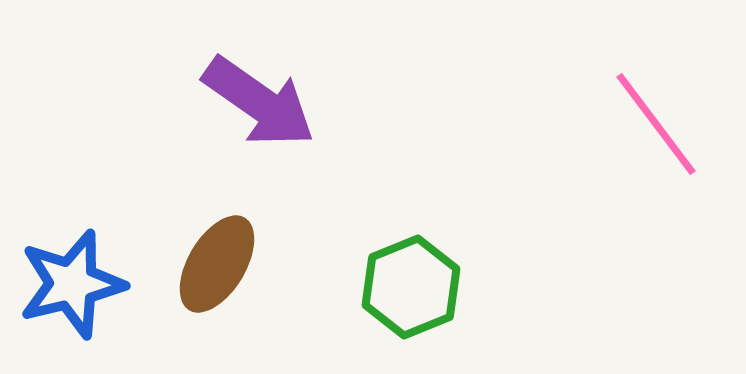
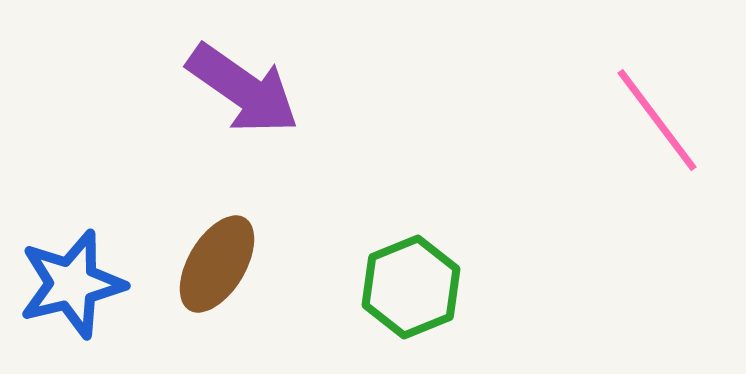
purple arrow: moved 16 px left, 13 px up
pink line: moved 1 px right, 4 px up
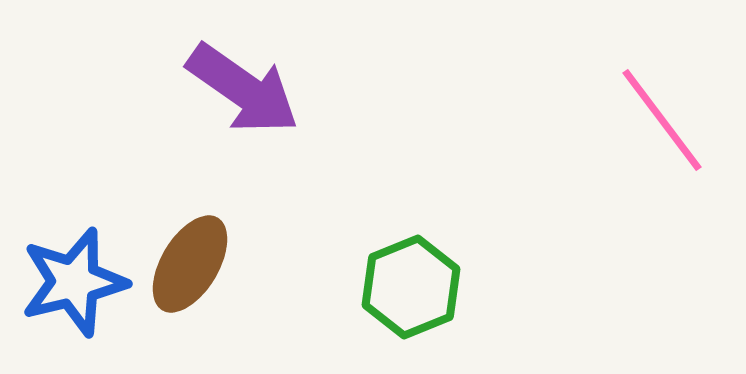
pink line: moved 5 px right
brown ellipse: moved 27 px left
blue star: moved 2 px right, 2 px up
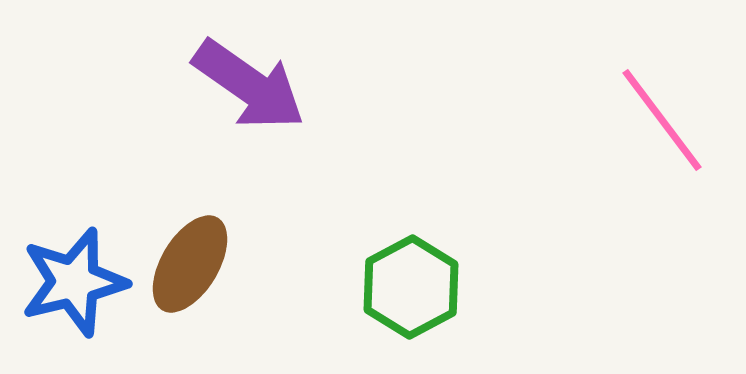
purple arrow: moved 6 px right, 4 px up
green hexagon: rotated 6 degrees counterclockwise
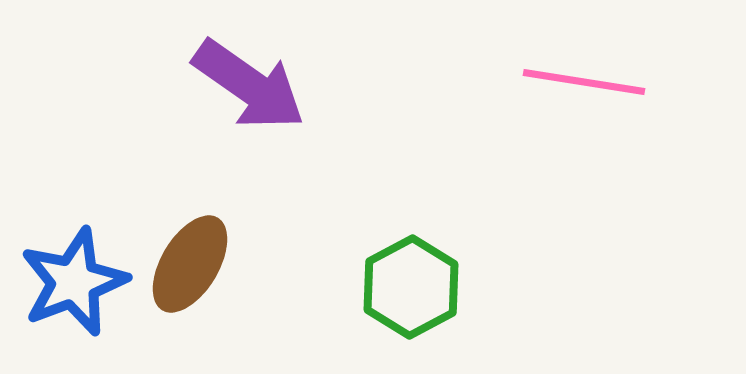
pink line: moved 78 px left, 38 px up; rotated 44 degrees counterclockwise
blue star: rotated 7 degrees counterclockwise
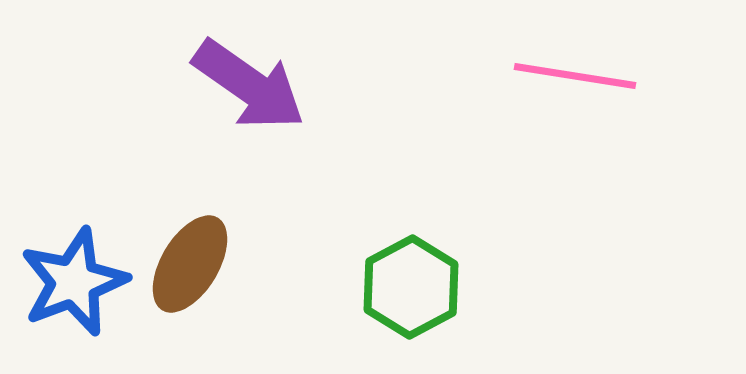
pink line: moved 9 px left, 6 px up
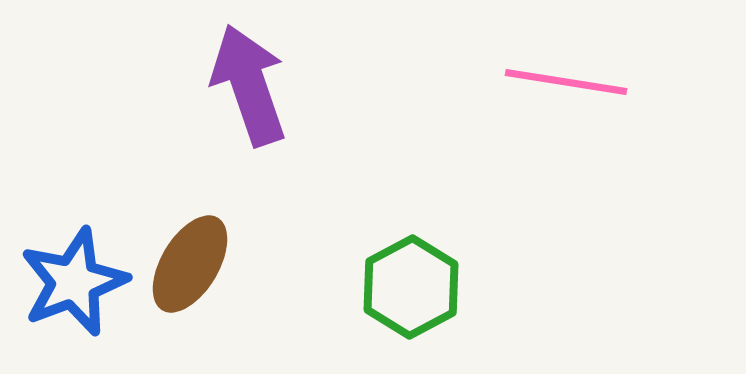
pink line: moved 9 px left, 6 px down
purple arrow: rotated 144 degrees counterclockwise
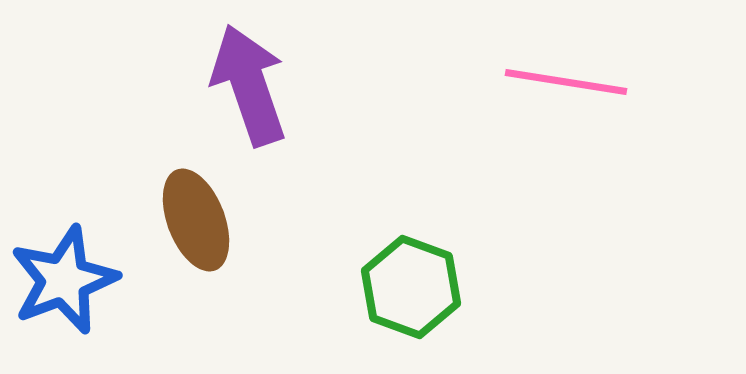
brown ellipse: moved 6 px right, 44 px up; rotated 52 degrees counterclockwise
blue star: moved 10 px left, 2 px up
green hexagon: rotated 12 degrees counterclockwise
